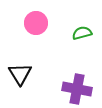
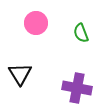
green semicircle: moved 1 px left; rotated 96 degrees counterclockwise
purple cross: moved 1 px up
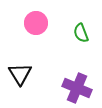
purple cross: rotated 12 degrees clockwise
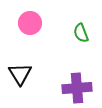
pink circle: moved 6 px left
purple cross: rotated 28 degrees counterclockwise
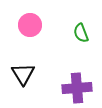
pink circle: moved 2 px down
black triangle: moved 3 px right
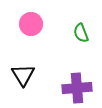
pink circle: moved 1 px right, 1 px up
black triangle: moved 1 px down
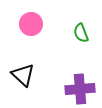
black triangle: rotated 15 degrees counterclockwise
purple cross: moved 3 px right, 1 px down
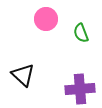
pink circle: moved 15 px right, 5 px up
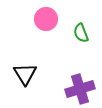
black triangle: moved 2 px right, 1 px up; rotated 15 degrees clockwise
purple cross: rotated 12 degrees counterclockwise
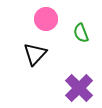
black triangle: moved 10 px right, 20 px up; rotated 15 degrees clockwise
purple cross: moved 1 px left, 1 px up; rotated 28 degrees counterclockwise
